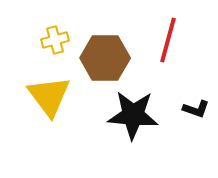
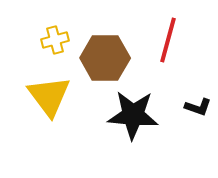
black L-shape: moved 2 px right, 2 px up
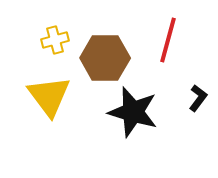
black L-shape: moved 9 px up; rotated 72 degrees counterclockwise
black star: moved 3 px up; rotated 12 degrees clockwise
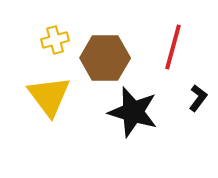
red line: moved 5 px right, 7 px down
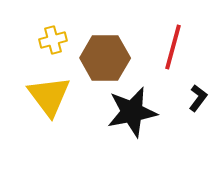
yellow cross: moved 2 px left
black star: moved 1 px left; rotated 27 degrees counterclockwise
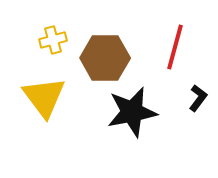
red line: moved 2 px right
yellow triangle: moved 5 px left, 1 px down
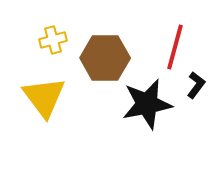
black L-shape: moved 2 px left, 13 px up
black star: moved 15 px right, 8 px up
